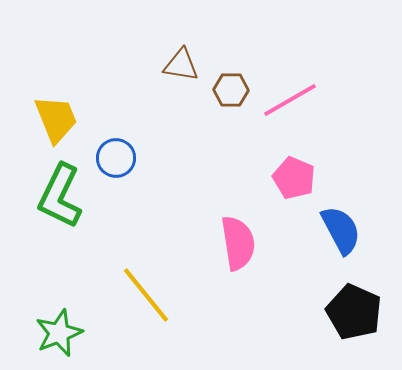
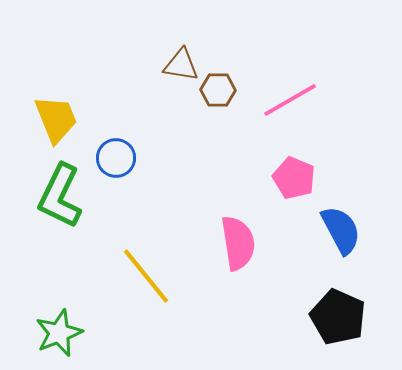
brown hexagon: moved 13 px left
yellow line: moved 19 px up
black pentagon: moved 16 px left, 5 px down
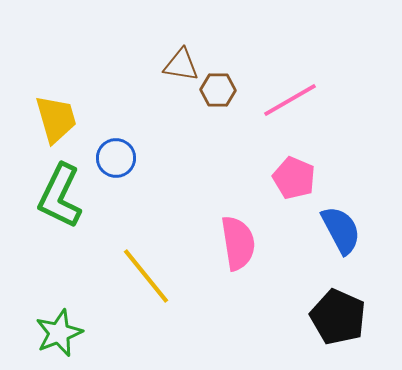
yellow trapezoid: rotated 6 degrees clockwise
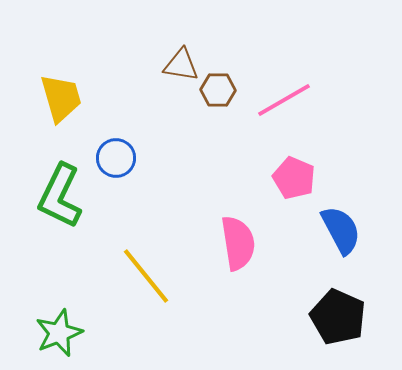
pink line: moved 6 px left
yellow trapezoid: moved 5 px right, 21 px up
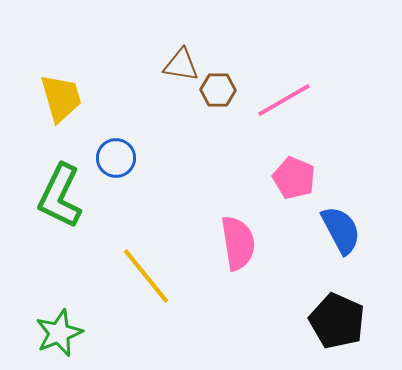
black pentagon: moved 1 px left, 4 px down
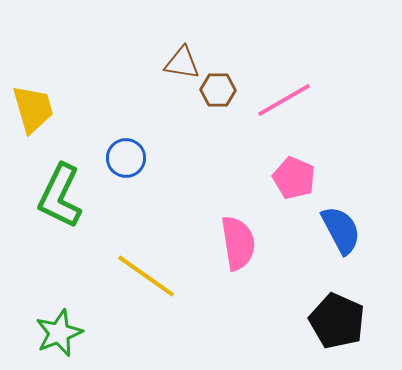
brown triangle: moved 1 px right, 2 px up
yellow trapezoid: moved 28 px left, 11 px down
blue circle: moved 10 px right
yellow line: rotated 16 degrees counterclockwise
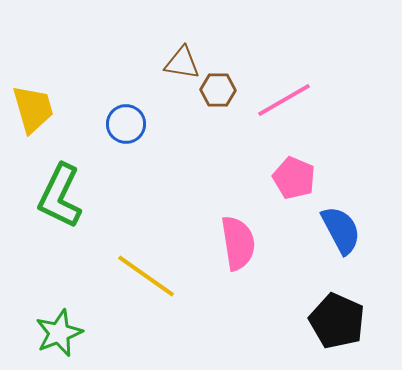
blue circle: moved 34 px up
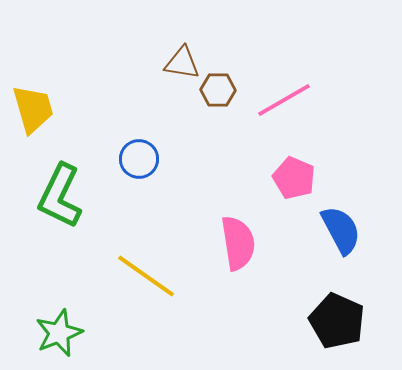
blue circle: moved 13 px right, 35 px down
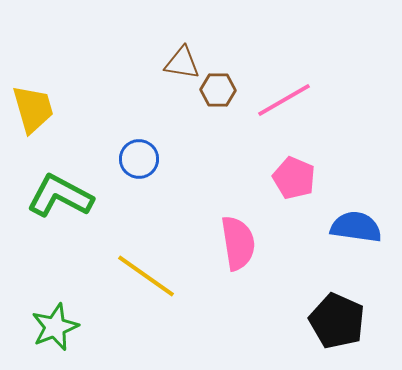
green L-shape: rotated 92 degrees clockwise
blue semicircle: moved 15 px right, 3 px up; rotated 54 degrees counterclockwise
green star: moved 4 px left, 6 px up
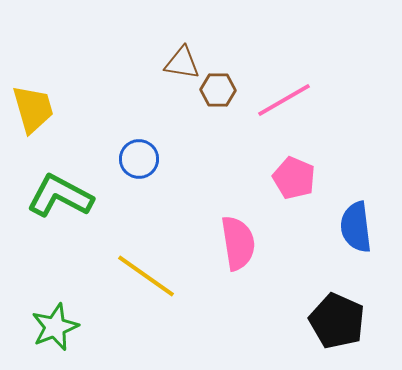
blue semicircle: rotated 105 degrees counterclockwise
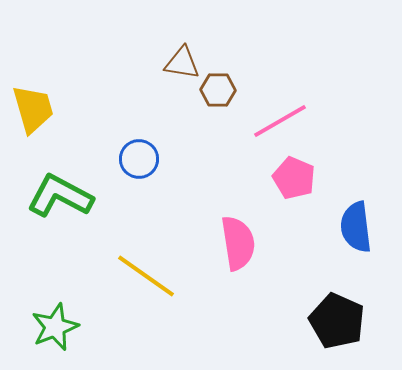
pink line: moved 4 px left, 21 px down
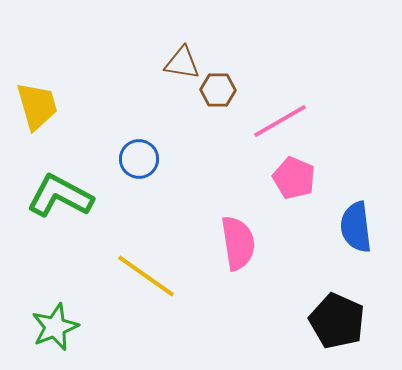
yellow trapezoid: moved 4 px right, 3 px up
